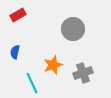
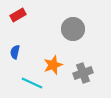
cyan line: rotated 40 degrees counterclockwise
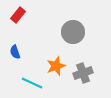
red rectangle: rotated 21 degrees counterclockwise
gray circle: moved 3 px down
blue semicircle: rotated 32 degrees counterclockwise
orange star: moved 3 px right, 1 px down
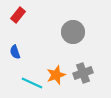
orange star: moved 9 px down
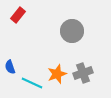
gray circle: moved 1 px left, 1 px up
blue semicircle: moved 5 px left, 15 px down
orange star: moved 1 px right, 1 px up
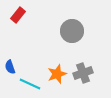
cyan line: moved 2 px left, 1 px down
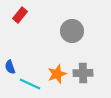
red rectangle: moved 2 px right
gray cross: rotated 18 degrees clockwise
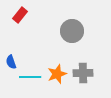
blue semicircle: moved 1 px right, 5 px up
cyan line: moved 7 px up; rotated 25 degrees counterclockwise
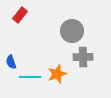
gray cross: moved 16 px up
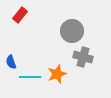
gray cross: rotated 18 degrees clockwise
